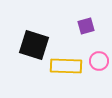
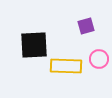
black square: rotated 20 degrees counterclockwise
pink circle: moved 2 px up
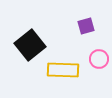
black square: moved 4 px left; rotated 36 degrees counterclockwise
yellow rectangle: moved 3 px left, 4 px down
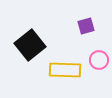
pink circle: moved 1 px down
yellow rectangle: moved 2 px right
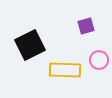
black square: rotated 12 degrees clockwise
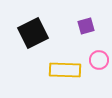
black square: moved 3 px right, 12 px up
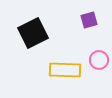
purple square: moved 3 px right, 6 px up
